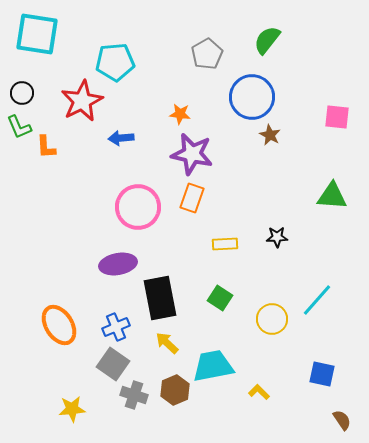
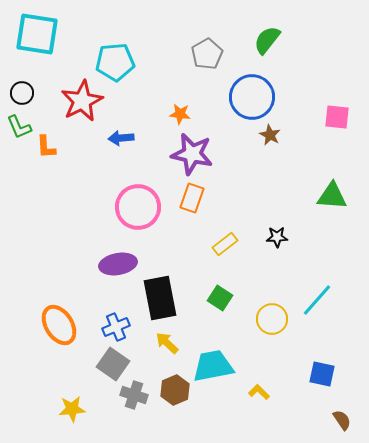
yellow rectangle: rotated 35 degrees counterclockwise
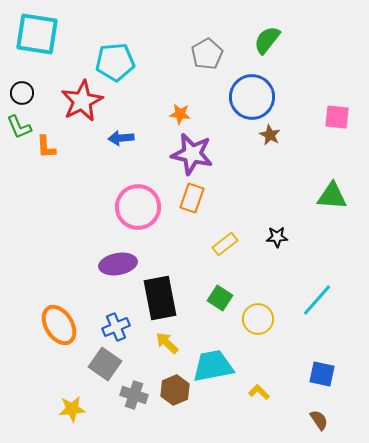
yellow circle: moved 14 px left
gray square: moved 8 px left
brown semicircle: moved 23 px left
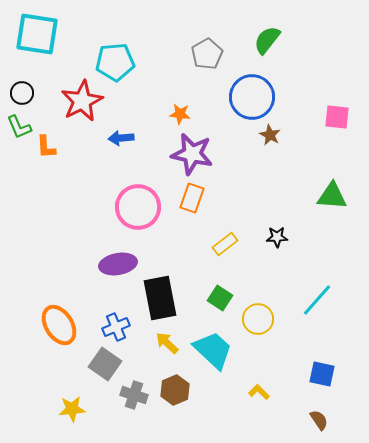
cyan trapezoid: moved 16 px up; rotated 54 degrees clockwise
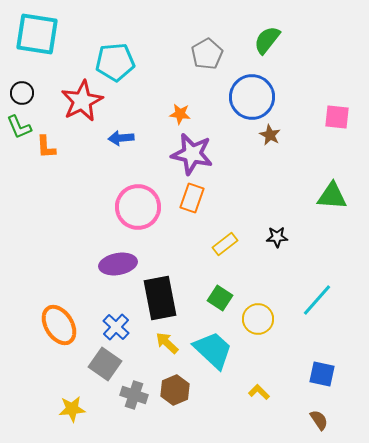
blue cross: rotated 24 degrees counterclockwise
